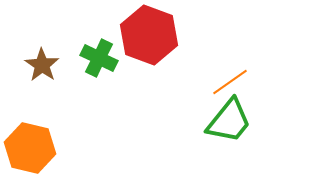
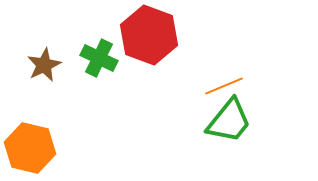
brown star: moved 2 px right; rotated 12 degrees clockwise
orange line: moved 6 px left, 4 px down; rotated 12 degrees clockwise
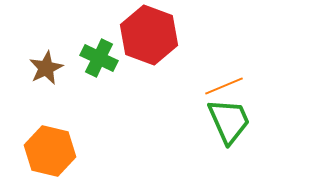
brown star: moved 2 px right, 3 px down
green trapezoid: rotated 63 degrees counterclockwise
orange hexagon: moved 20 px right, 3 px down
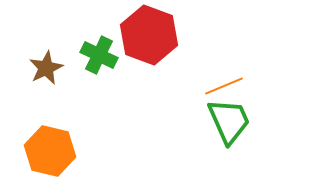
green cross: moved 3 px up
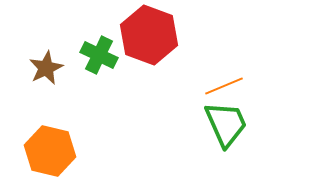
green trapezoid: moved 3 px left, 3 px down
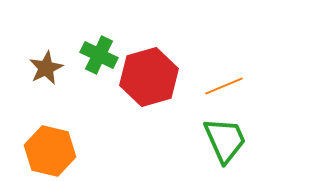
red hexagon: moved 42 px down; rotated 24 degrees clockwise
green trapezoid: moved 1 px left, 16 px down
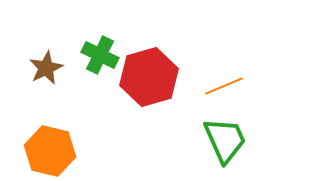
green cross: moved 1 px right
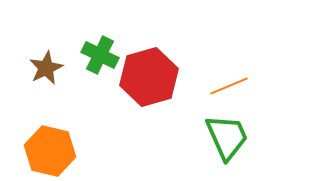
orange line: moved 5 px right
green trapezoid: moved 2 px right, 3 px up
